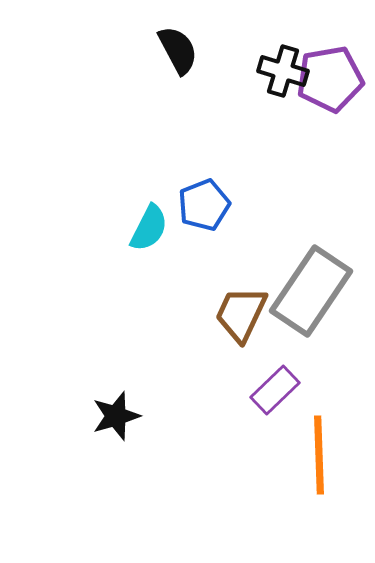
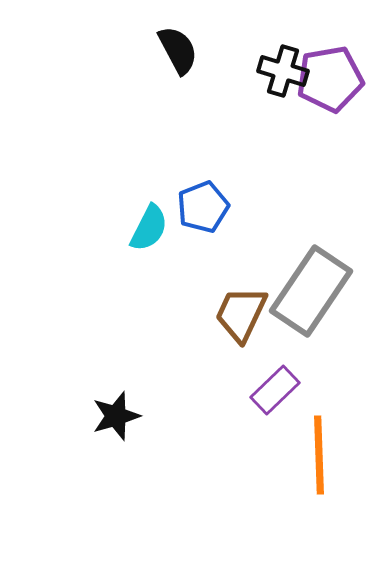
blue pentagon: moved 1 px left, 2 px down
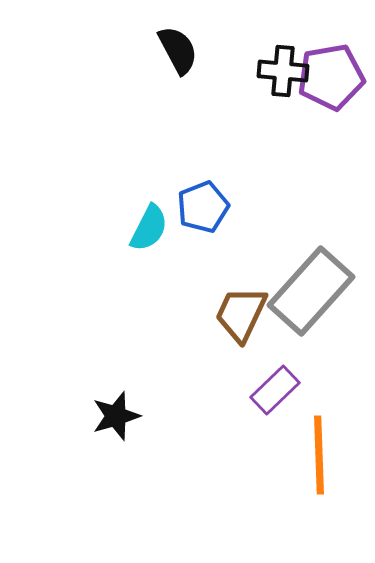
black cross: rotated 12 degrees counterclockwise
purple pentagon: moved 1 px right, 2 px up
gray rectangle: rotated 8 degrees clockwise
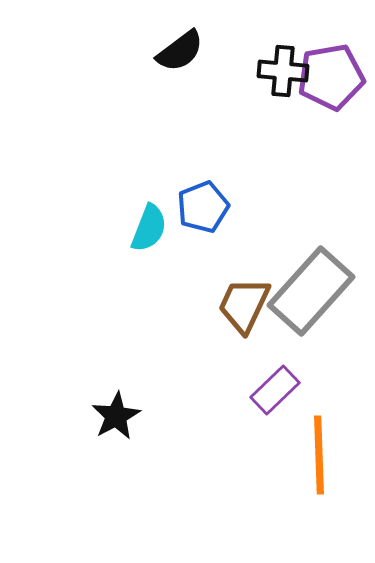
black semicircle: moved 2 px right, 1 px down; rotated 81 degrees clockwise
cyan semicircle: rotated 6 degrees counterclockwise
brown trapezoid: moved 3 px right, 9 px up
black star: rotated 12 degrees counterclockwise
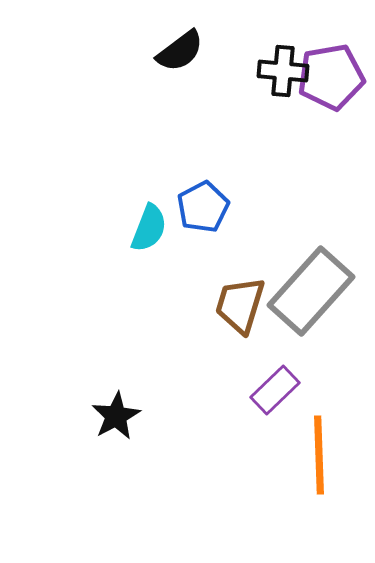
blue pentagon: rotated 6 degrees counterclockwise
brown trapezoid: moved 4 px left; rotated 8 degrees counterclockwise
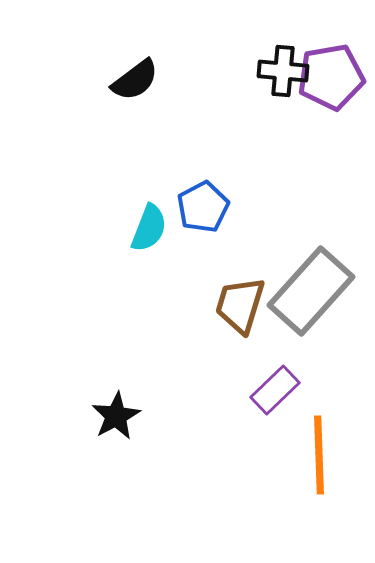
black semicircle: moved 45 px left, 29 px down
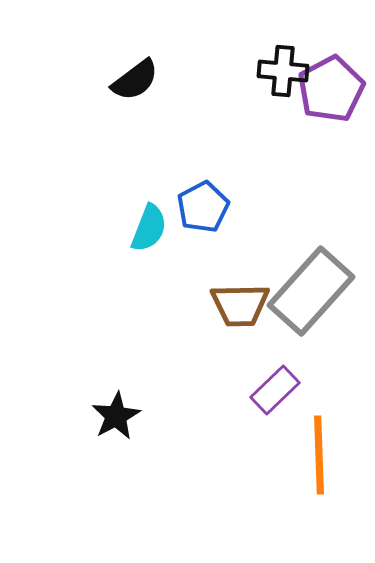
purple pentagon: moved 12 px down; rotated 18 degrees counterclockwise
brown trapezoid: rotated 108 degrees counterclockwise
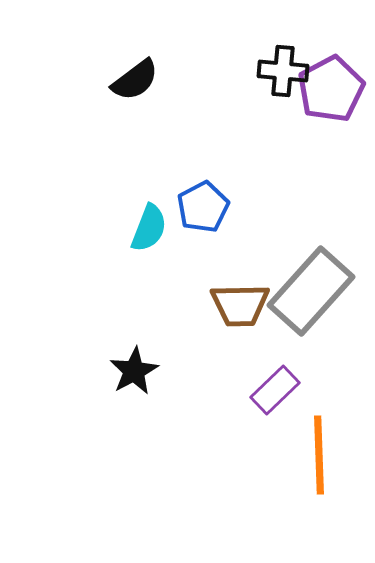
black star: moved 18 px right, 45 px up
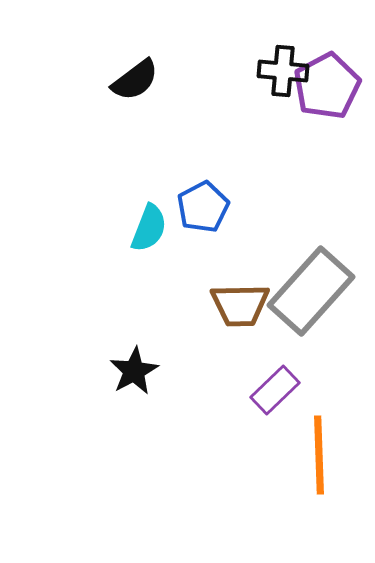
purple pentagon: moved 4 px left, 3 px up
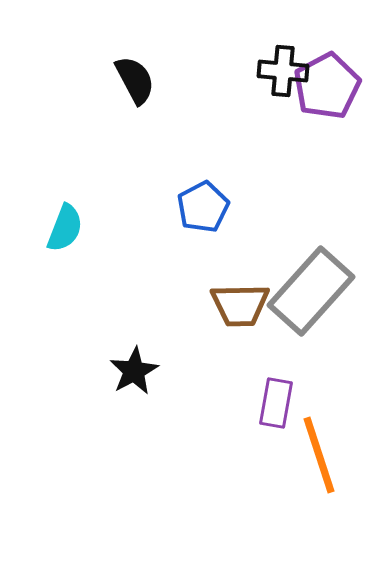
black semicircle: rotated 81 degrees counterclockwise
cyan semicircle: moved 84 px left
purple rectangle: moved 1 px right, 13 px down; rotated 36 degrees counterclockwise
orange line: rotated 16 degrees counterclockwise
